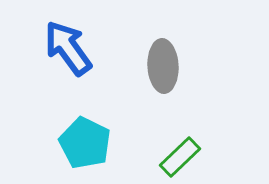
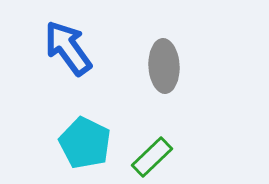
gray ellipse: moved 1 px right
green rectangle: moved 28 px left
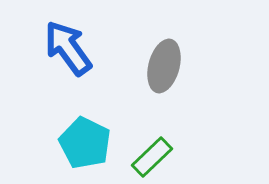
gray ellipse: rotated 18 degrees clockwise
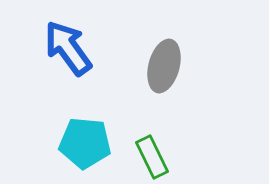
cyan pentagon: rotated 21 degrees counterclockwise
green rectangle: rotated 72 degrees counterclockwise
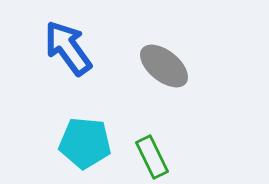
gray ellipse: rotated 66 degrees counterclockwise
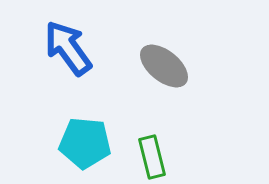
green rectangle: rotated 12 degrees clockwise
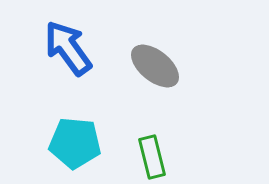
gray ellipse: moved 9 px left
cyan pentagon: moved 10 px left
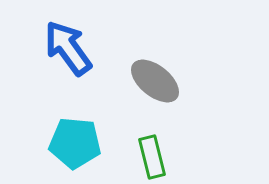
gray ellipse: moved 15 px down
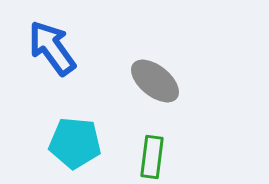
blue arrow: moved 16 px left
green rectangle: rotated 21 degrees clockwise
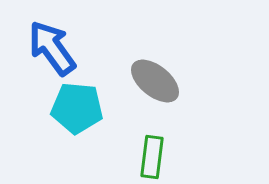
cyan pentagon: moved 2 px right, 35 px up
